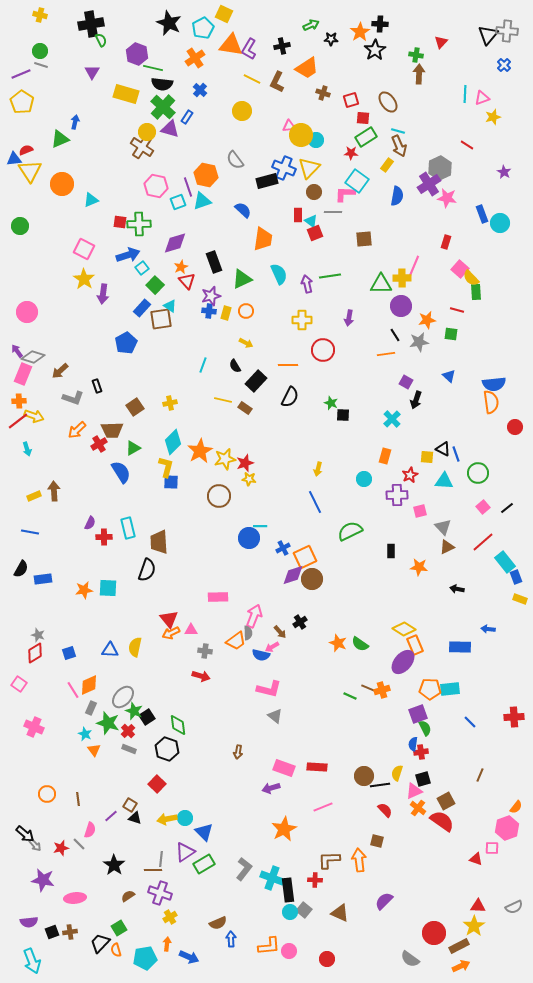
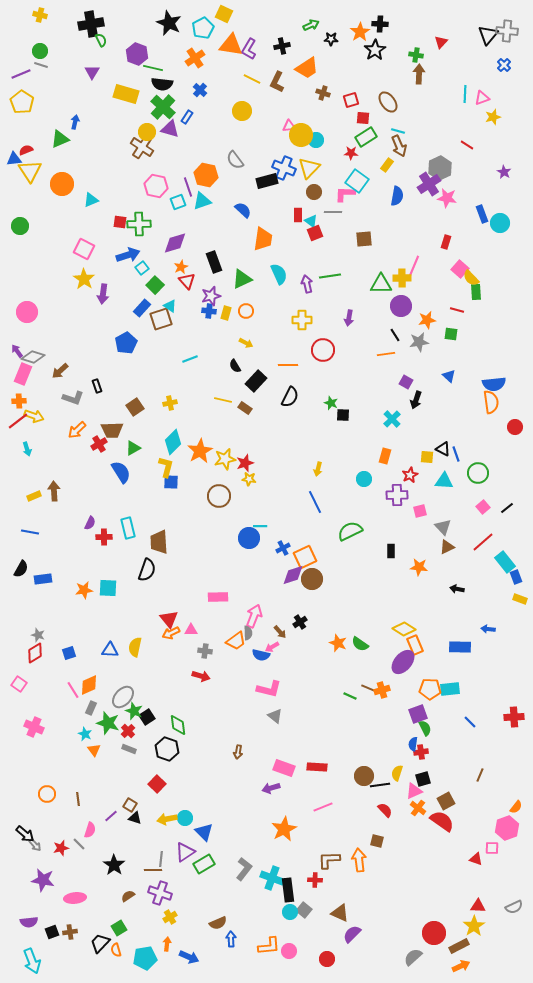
brown square at (161, 319): rotated 10 degrees counterclockwise
cyan line at (203, 365): moved 13 px left, 6 px up; rotated 49 degrees clockwise
purple semicircle at (384, 901): moved 32 px left, 33 px down
gray semicircle at (410, 959): moved 3 px right, 2 px up; rotated 102 degrees clockwise
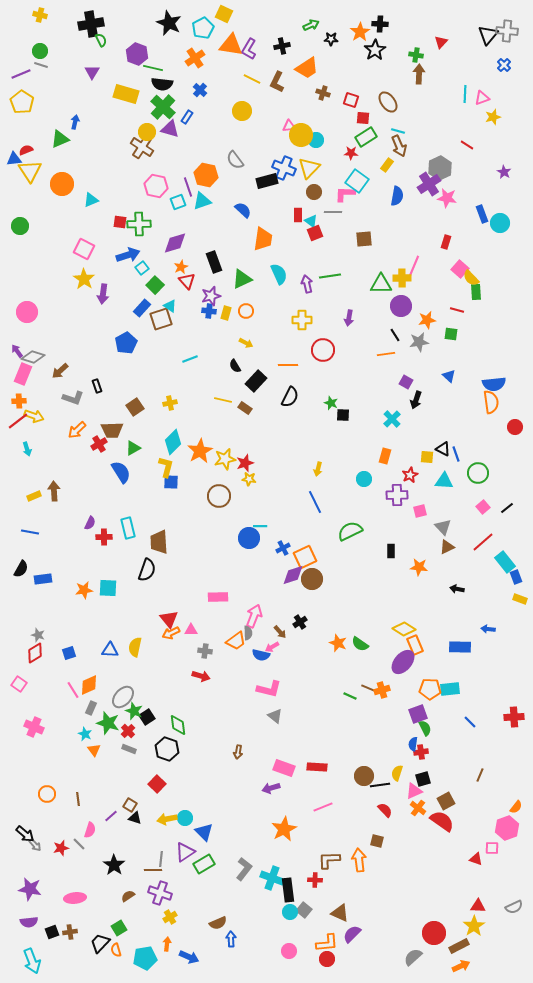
red square at (351, 100): rotated 35 degrees clockwise
purple star at (43, 880): moved 13 px left, 9 px down
orange L-shape at (269, 946): moved 58 px right, 3 px up
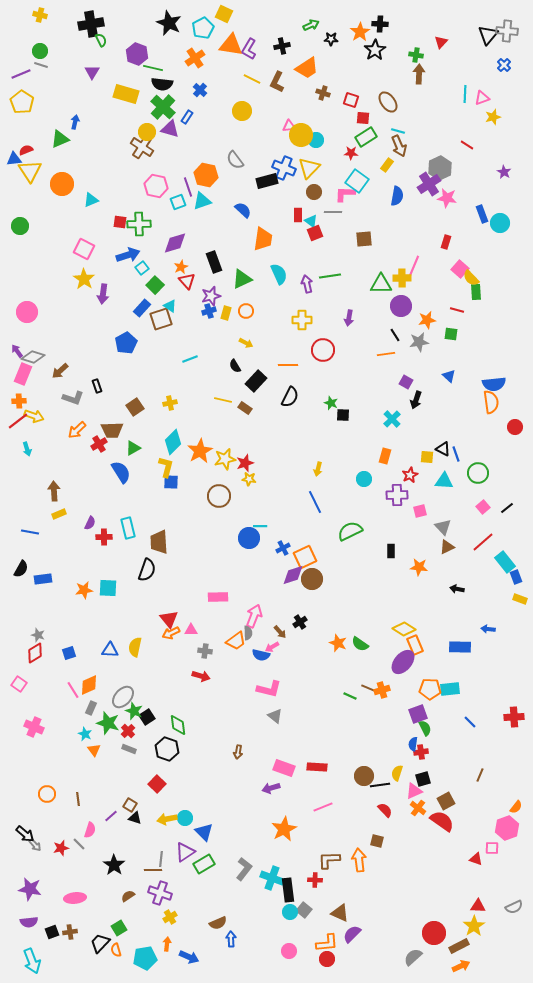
blue cross at (209, 311): rotated 24 degrees counterclockwise
yellow rectangle at (34, 496): moved 25 px right, 18 px down
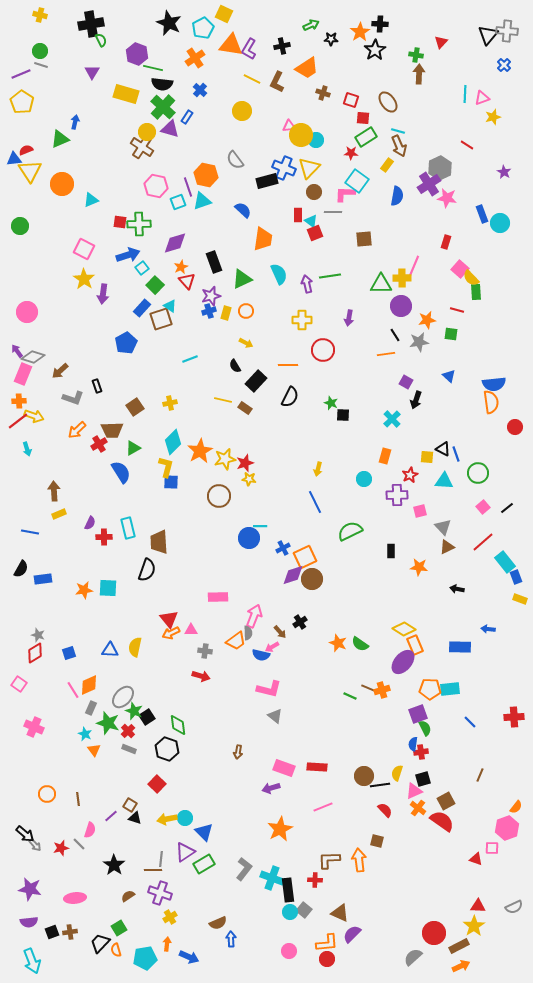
orange star at (284, 829): moved 4 px left
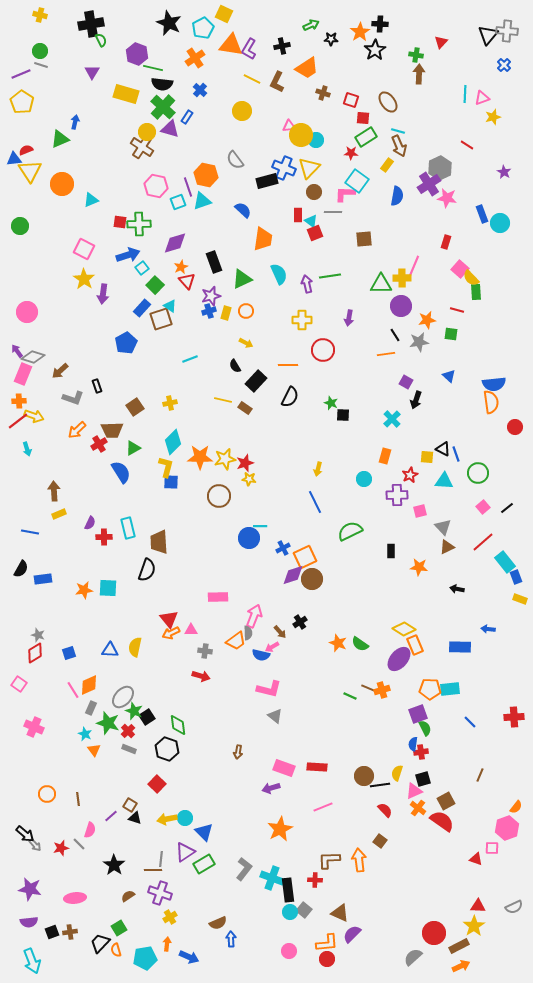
orange star at (200, 451): moved 6 px down; rotated 30 degrees clockwise
purple ellipse at (403, 662): moved 4 px left, 3 px up
brown square at (377, 841): moved 3 px right; rotated 24 degrees clockwise
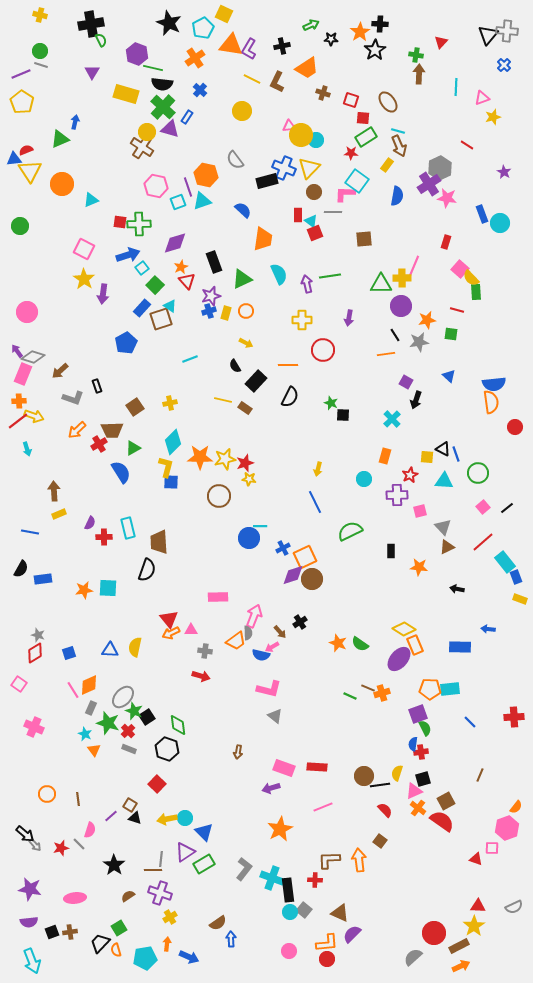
cyan line at (465, 94): moved 9 px left, 7 px up
orange cross at (382, 690): moved 3 px down
brown semicircle at (218, 923): rotated 12 degrees counterclockwise
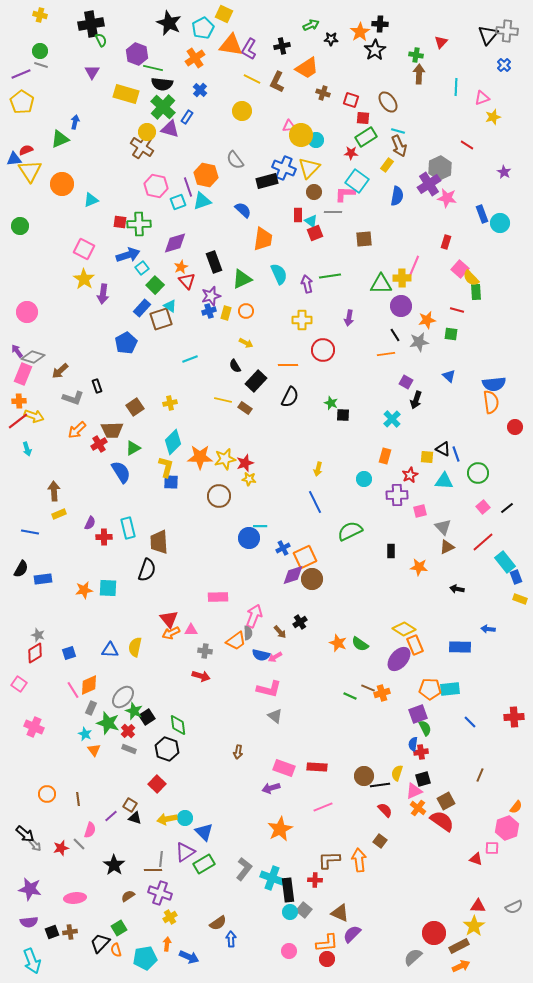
pink arrow at (272, 647): moved 3 px right, 10 px down
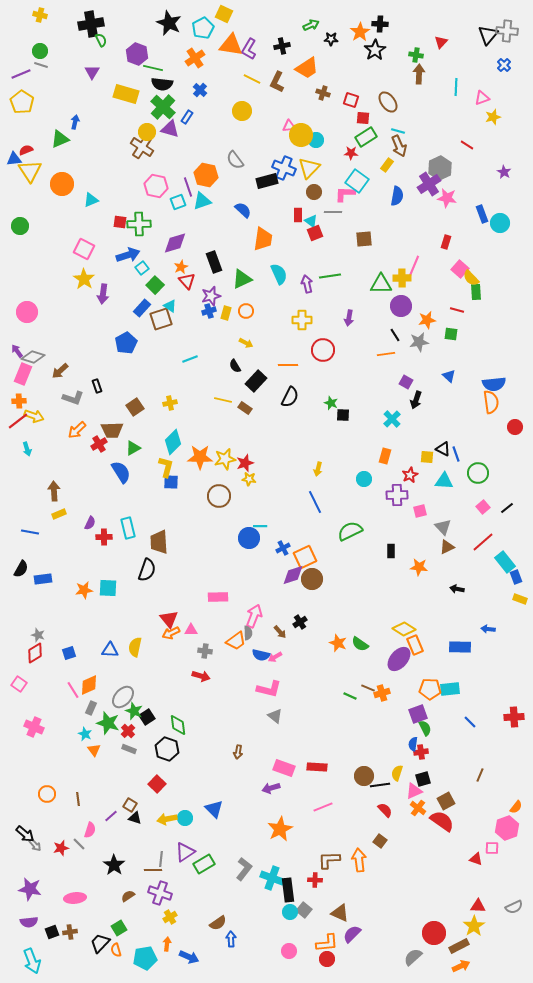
blue triangle at (204, 832): moved 10 px right, 23 px up
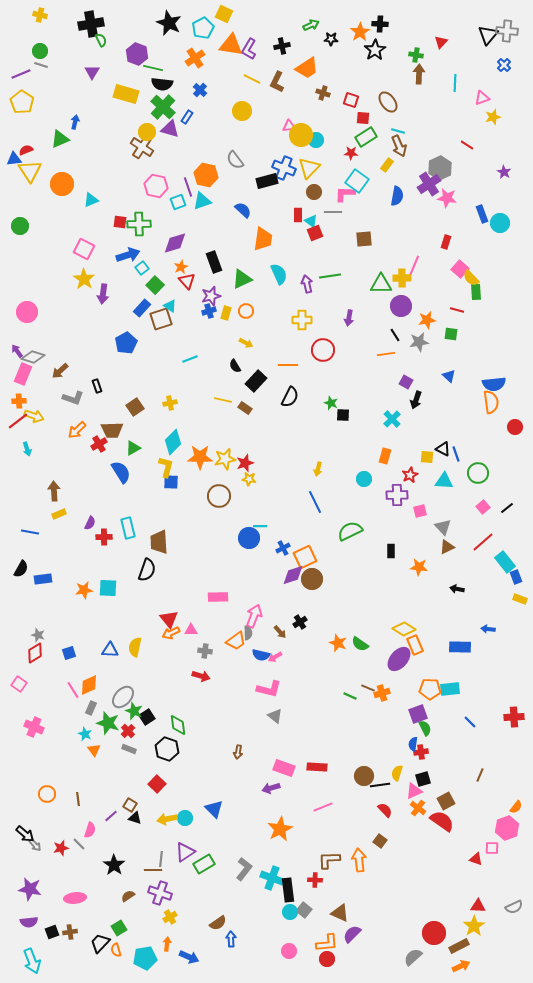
cyan line at (456, 87): moved 1 px left, 4 px up
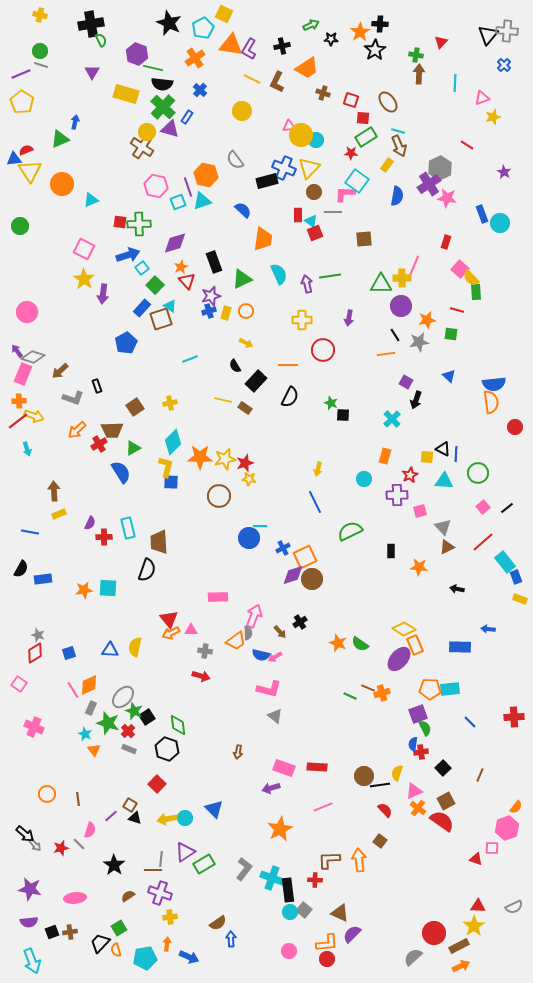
blue line at (456, 454): rotated 21 degrees clockwise
black square at (423, 779): moved 20 px right, 11 px up; rotated 28 degrees counterclockwise
yellow cross at (170, 917): rotated 24 degrees clockwise
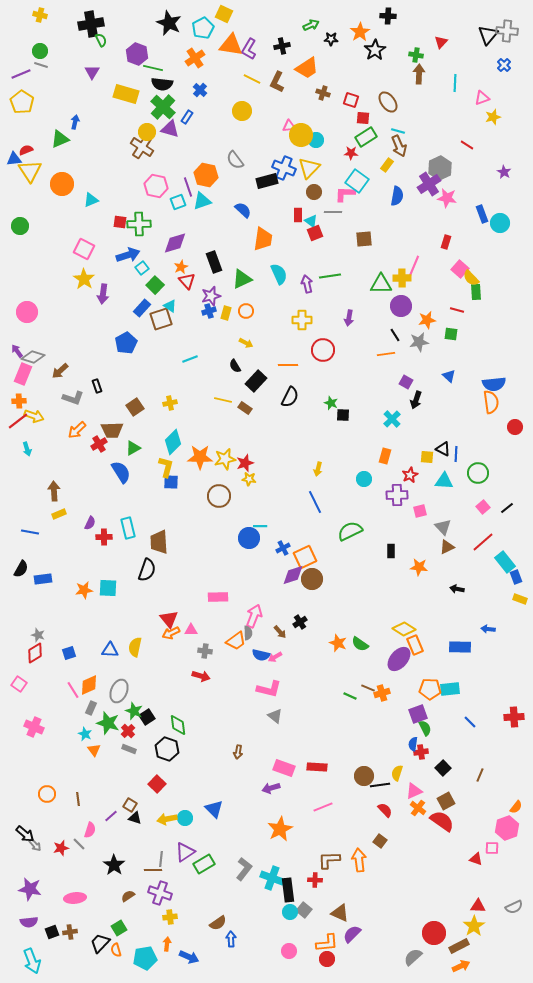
black cross at (380, 24): moved 8 px right, 8 px up
gray ellipse at (123, 697): moved 4 px left, 6 px up; rotated 20 degrees counterclockwise
